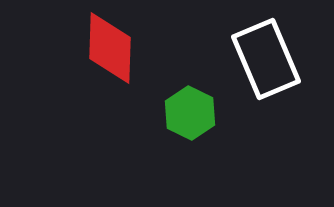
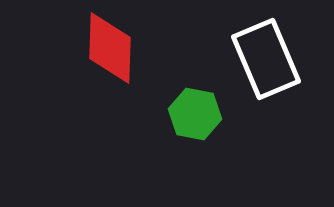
green hexagon: moved 5 px right, 1 px down; rotated 15 degrees counterclockwise
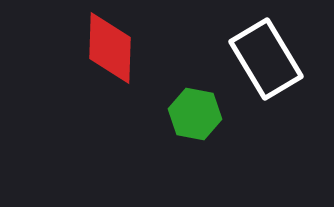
white rectangle: rotated 8 degrees counterclockwise
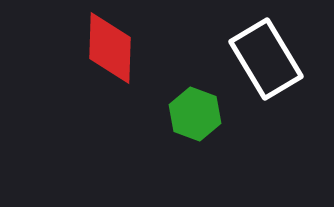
green hexagon: rotated 9 degrees clockwise
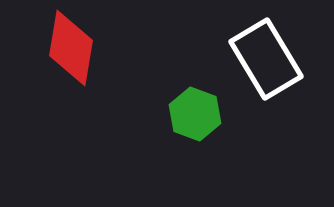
red diamond: moved 39 px left; rotated 8 degrees clockwise
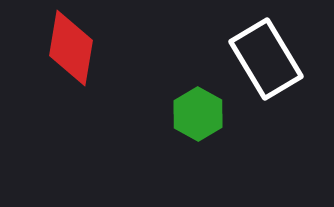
green hexagon: moved 3 px right; rotated 9 degrees clockwise
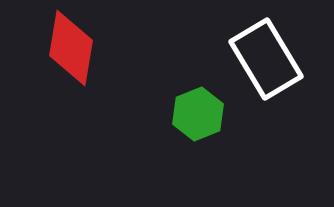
green hexagon: rotated 9 degrees clockwise
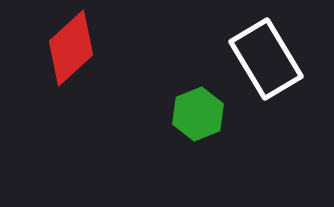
red diamond: rotated 38 degrees clockwise
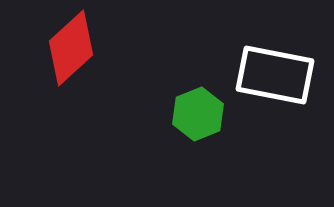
white rectangle: moved 9 px right, 16 px down; rotated 48 degrees counterclockwise
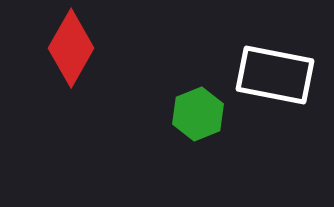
red diamond: rotated 18 degrees counterclockwise
